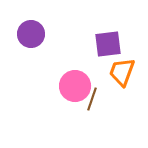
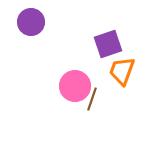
purple circle: moved 12 px up
purple square: rotated 12 degrees counterclockwise
orange trapezoid: moved 1 px up
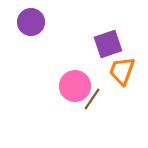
brown line: rotated 15 degrees clockwise
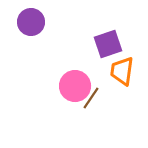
orange trapezoid: rotated 12 degrees counterclockwise
brown line: moved 1 px left, 1 px up
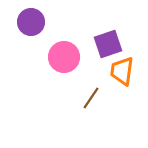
pink circle: moved 11 px left, 29 px up
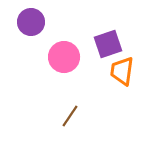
brown line: moved 21 px left, 18 px down
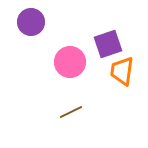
pink circle: moved 6 px right, 5 px down
brown line: moved 1 px right, 4 px up; rotated 30 degrees clockwise
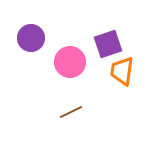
purple circle: moved 16 px down
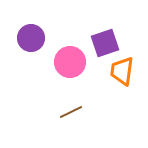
purple square: moved 3 px left, 1 px up
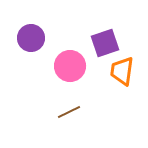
pink circle: moved 4 px down
brown line: moved 2 px left
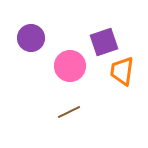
purple square: moved 1 px left, 1 px up
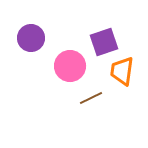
brown line: moved 22 px right, 14 px up
